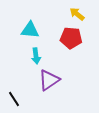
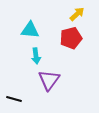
yellow arrow: rotated 98 degrees clockwise
red pentagon: rotated 20 degrees counterclockwise
purple triangle: rotated 20 degrees counterclockwise
black line: rotated 42 degrees counterclockwise
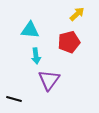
red pentagon: moved 2 px left, 4 px down
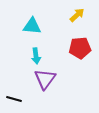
yellow arrow: moved 1 px down
cyan triangle: moved 2 px right, 4 px up
red pentagon: moved 11 px right, 6 px down; rotated 10 degrees clockwise
purple triangle: moved 4 px left, 1 px up
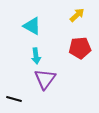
cyan triangle: rotated 24 degrees clockwise
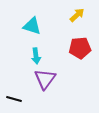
cyan triangle: rotated 12 degrees counterclockwise
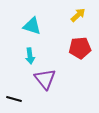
yellow arrow: moved 1 px right
cyan arrow: moved 6 px left
purple triangle: rotated 15 degrees counterclockwise
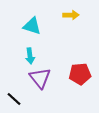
yellow arrow: moved 7 px left; rotated 42 degrees clockwise
red pentagon: moved 26 px down
purple triangle: moved 5 px left, 1 px up
black line: rotated 28 degrees clockwise
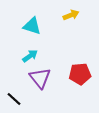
yellow arrow: rotated 21 degrees counterclockwise
cyan arrow: rotated 119 degrees counterclockwise
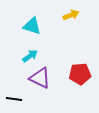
purple triangle: rotated 25 degrees counterclockwise
black line: rotated 35 degrees counterclockwise
